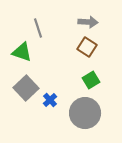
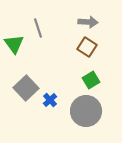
green triangle: moved 8 px left, 8 px up; rotated 35 degrees clockwise
gray circle: moved 1 px right, 2 px up
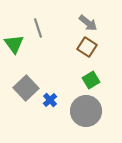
gray arrow: moved 1 px down; rotated 36 degrees clockwise
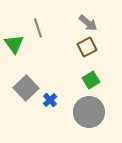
brown square: rotated 30 degrees clockwise
gray circle: moved 3 px right, 1 px down
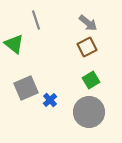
gray line: moved 2 px left, 8 px up
green triangle: rotated 15 degrees counterclockwise
gray square: rotated 20 degrees clockwise
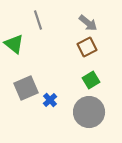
gray line: moved 2 px right
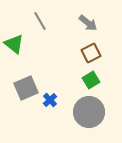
gray line: moved 2 px right, 1 px down; rotated 12 degrees counterclockwise
brown square: moved 4 px right, 6 px down
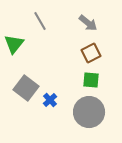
green triangle: rotated 30 degrees clockwise
green square: rotated 36 degrees clockwise
gray square: rotated 30 degrees counterclockwise
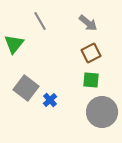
gray circle: moved 13 px right
